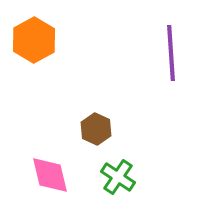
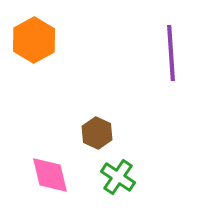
brown hexagon: moved 1 px right, 4 px down
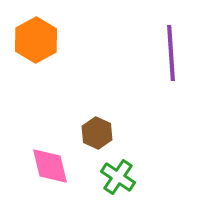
orange hexagon: moved 2 px right
pink diamond: moved 9 px up
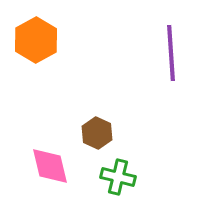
green cross: rotated 20 degrees counterclockwise
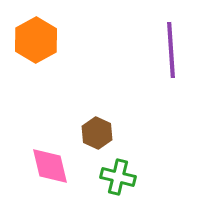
purple line: moved 3 px up
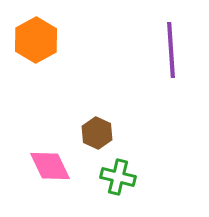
pink diamond: rotated 12 degrees counterclockwise
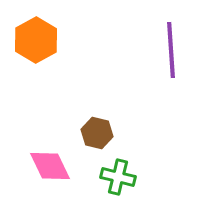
brown hexagon: rotated 12 degrees counterclockwise
